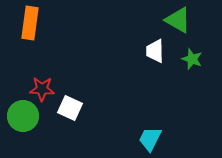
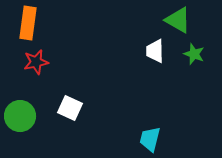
orange rectangle: moved 2 px left
green star: moved 2 px right, 5 px up
red star: moved 6 px left, 27 px up; rotated 15 degrees counterclockwise
green circle: moved 3 px left
cyan trapezoid: rotated 12 degrees counterclockwise
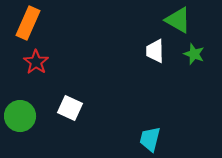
orange rectangle: rotated 16 degrees clockwise
red star: rotated 25 degrees counterclockwise
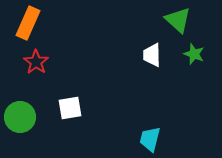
green triangle: rotated 12 degrees clockwise
white trapezoid: moved 3 px left, 4 px down
white square: rotated 35 degrees counterclockwise
green circle: moved 1 px down
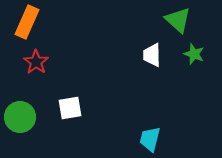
orange rectangle: moved 1 px left, 1 px up
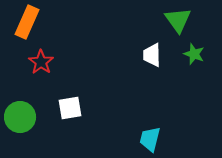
green triangle: rotated 12 degrees clockwise
red star: moved 5 px right
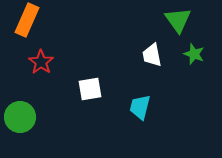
orange rectangle: moved 2 px up
white trapezoid: rotated 10 degrees counterclockwise
white square: moved 20 px right, 19 px up
cyan trapezoid: moved 10 px left, 32 px up
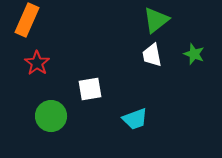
green triangle: moved 22 px left; rotated 28 degrees clockwise
red star: moved 4 px left, 1 px down
cyan trapezoid: moved 5 px left, 12 px down; rotated 124 degrees counterclockwise
green circle: moved 31 px right, 1 px up
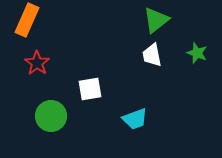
green star: moved 3 px right, 1 px up
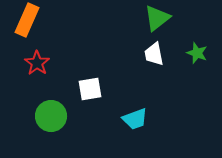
green triangle: moved 1 px right, 2 px up
white trapezoid: moved 2 px right, 1 px up
